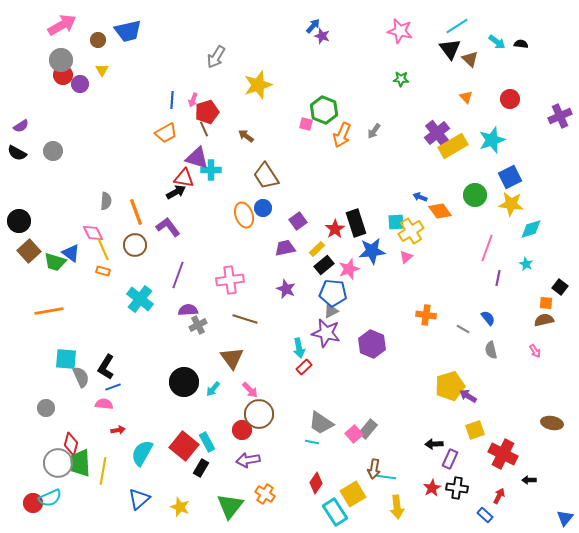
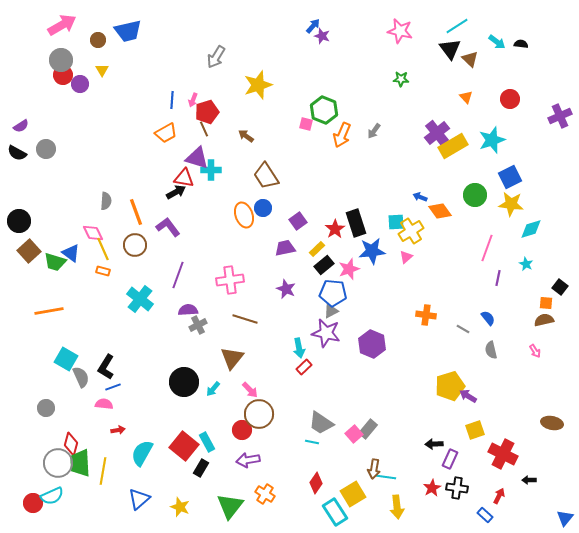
gray circle at (53, 151): moved 7 px left, 2 px up
brown triangle at (232, 358): rotated 15 degrees clockwise
cyan square at (66, 359): rotated 25 degrees clockwise
cyan semicircle at (50, 498): moved 2 px right, 2 px up
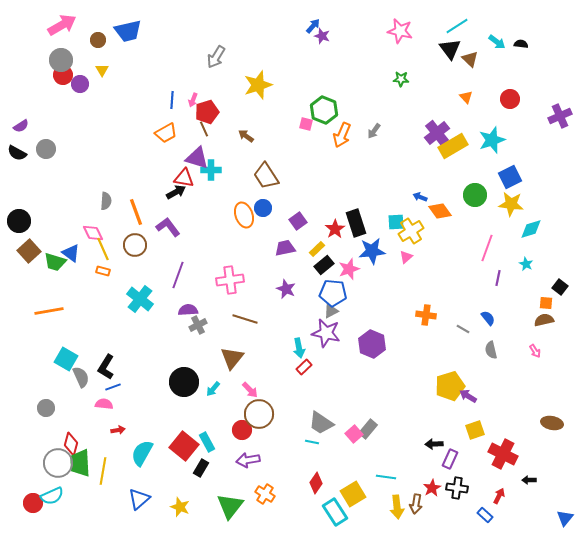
brown arrow at (374, 469): moved 42 px right, 35 px down
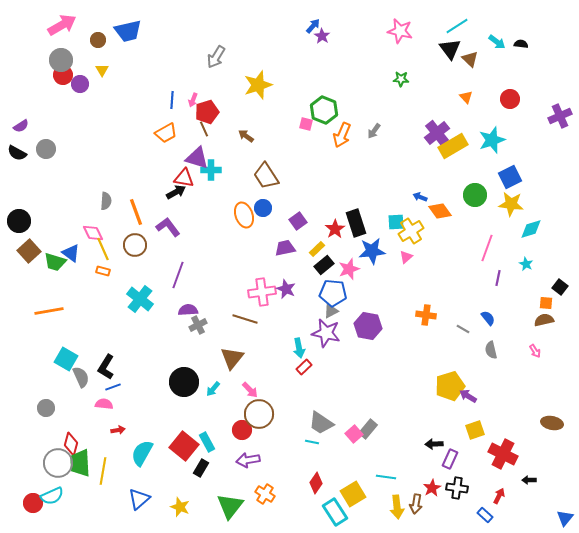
purple star at (322, 36): rotated 14 degrees clockwise
pink cross at (230, 280): moved 32 px right, 12 px down
purple hexagon at (372, 344): moved 4 px left, 18 px up; rotated 12 degrees counterclockwise
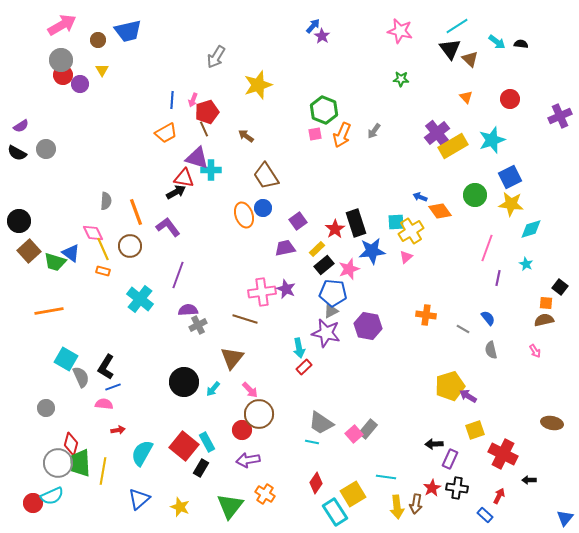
pink square at (306, 124): moved 9 px right, 10 px down; rotated 24 degrees counterclockwise
brown circle at (135, 245): moved 5 px left, 1 px down
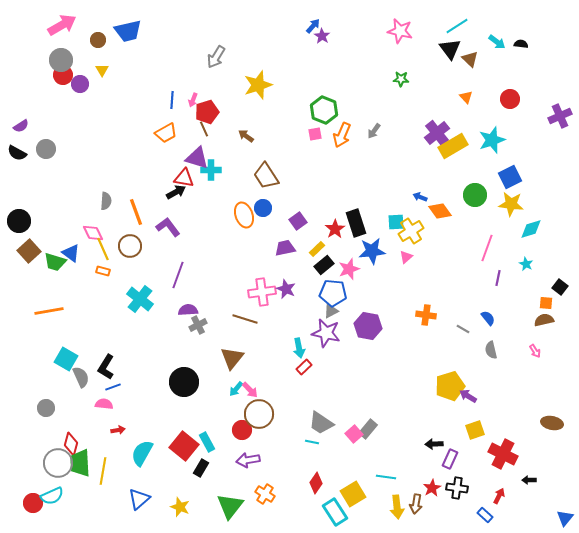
cyan arrow at (213, 389): moved 23 px right
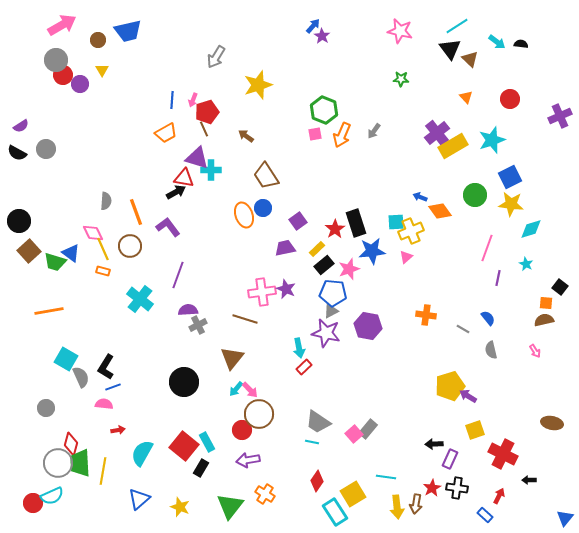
gray circle at (61, 60): moved 5 px left
yellow cross at (411, 231): rotated 10 degrees clockwise
gray trapezoid at (321, 423): moved 3 px left, 1 px up
red diamond at (316, 483): moved 1 px right, 2 px up
